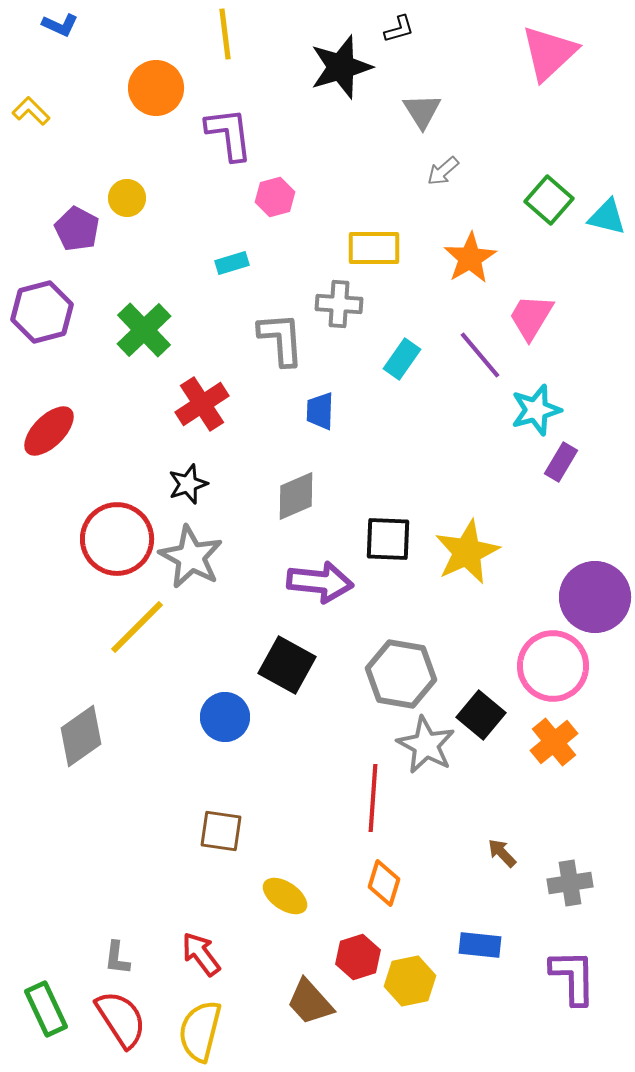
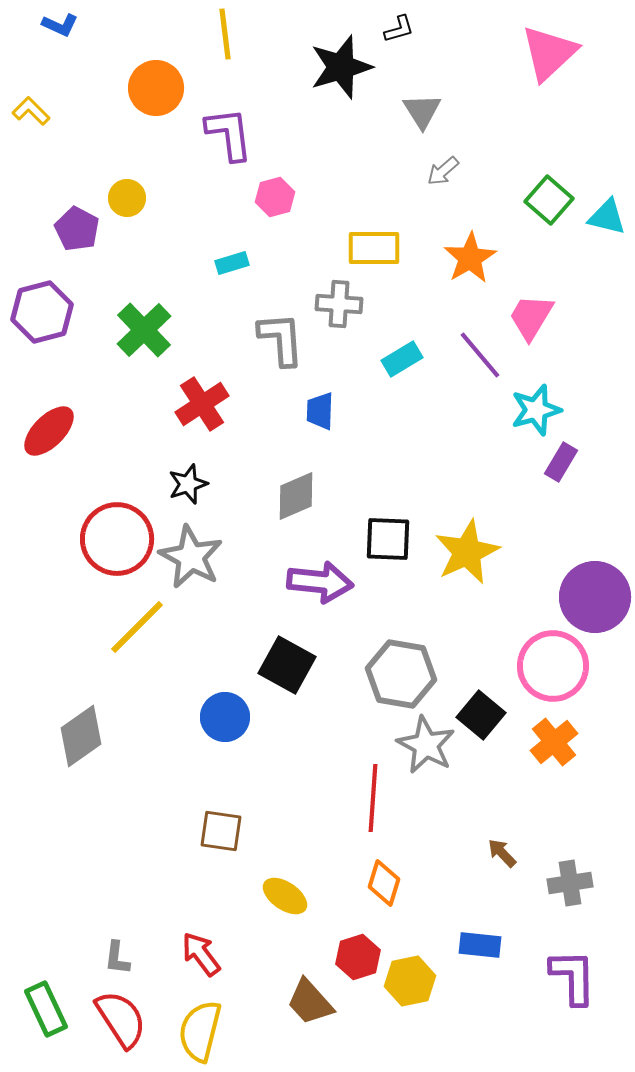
cyan rectangle at (402, 359): rotated 24 degrees clockwise
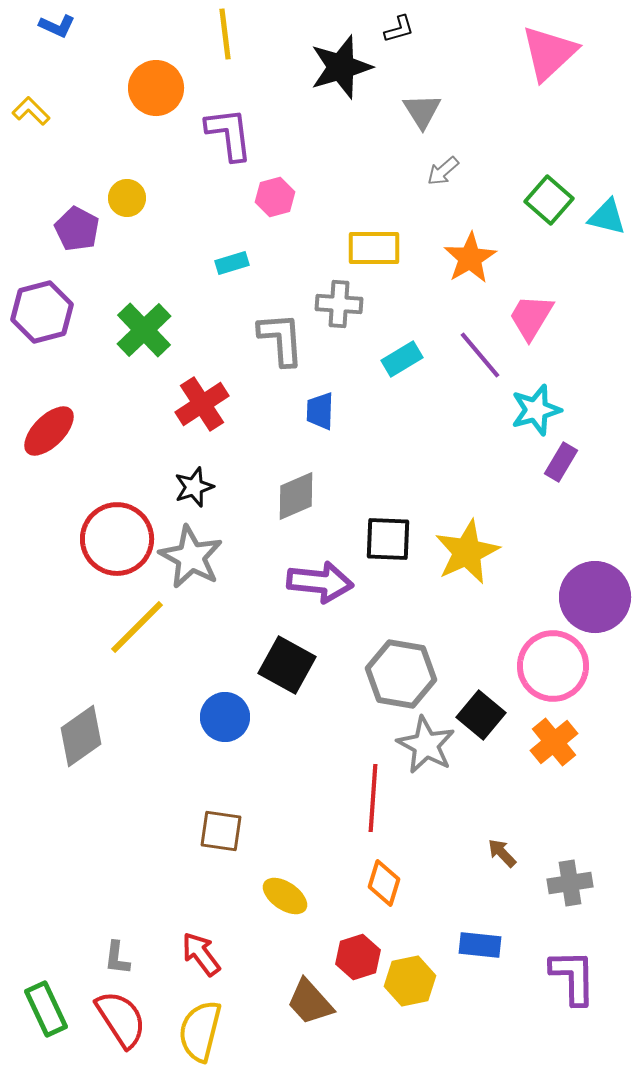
blue L-shape at (60, 25): moved 3 px left, 1 px down
black star at (188, 484): moved 6 px right, 3 px down
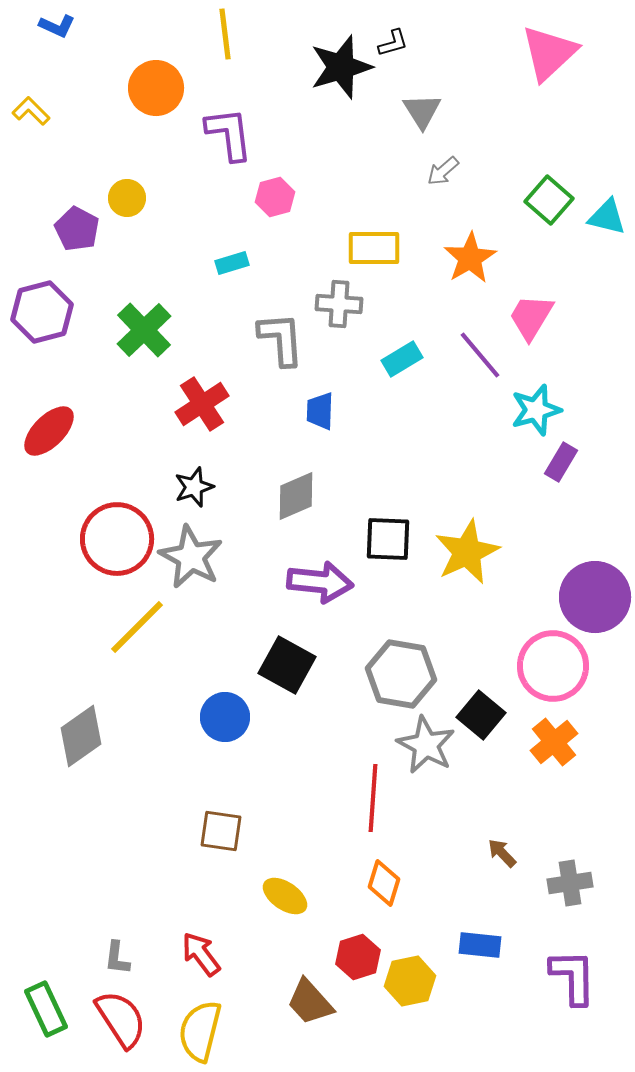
black L-shape at (399, 29): moved 6 px left, 14 px down
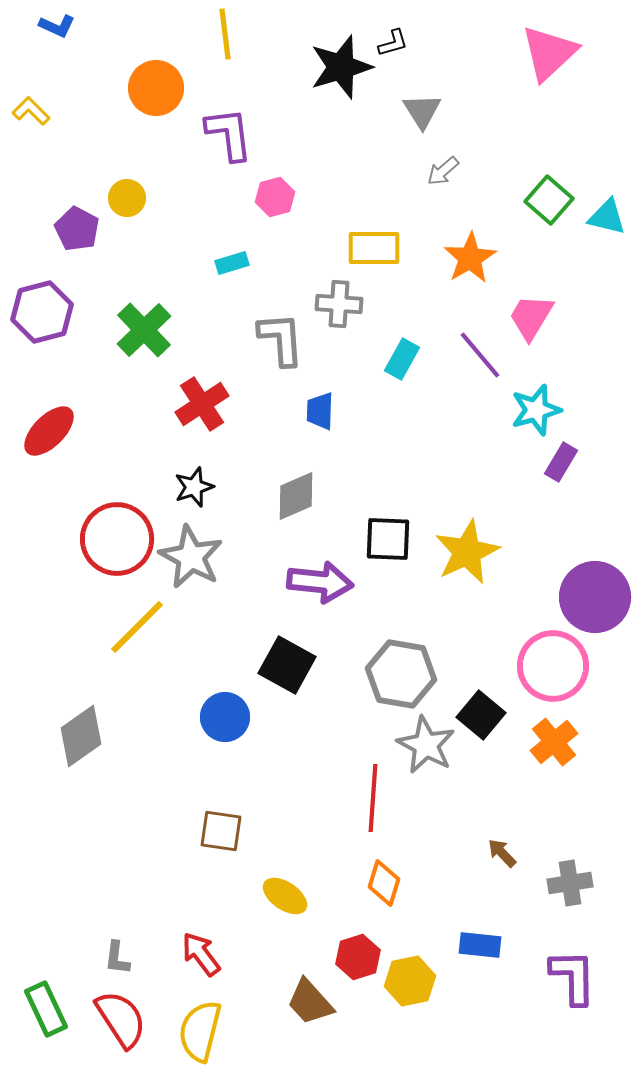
cyan rectangle at (402, 359): rotated 30 degrees counterclockwise
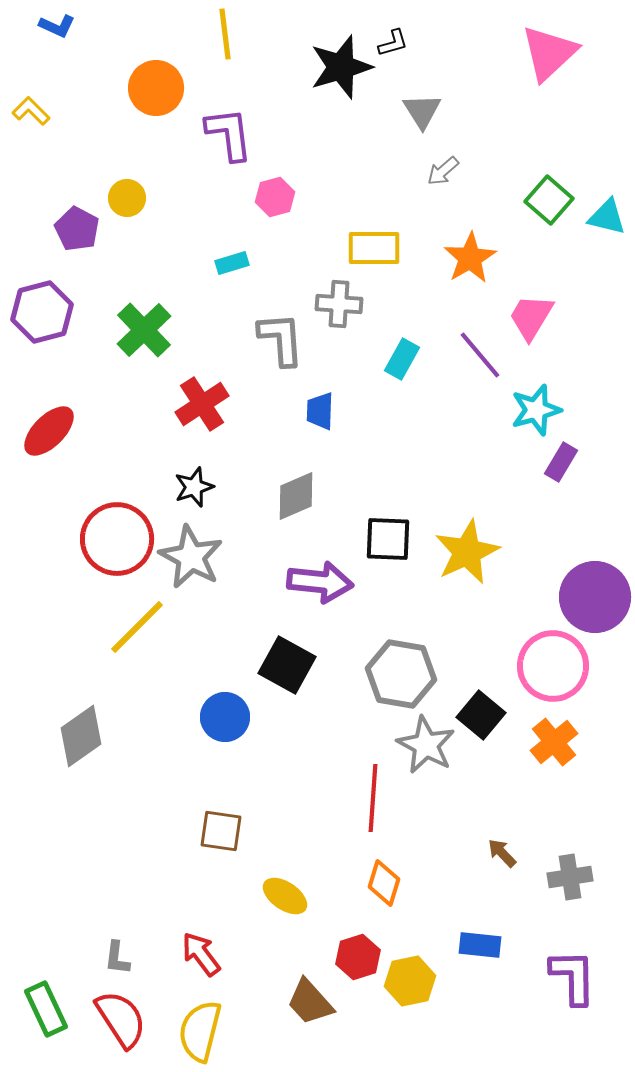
gray cross at (570, 883): moved 6 px up
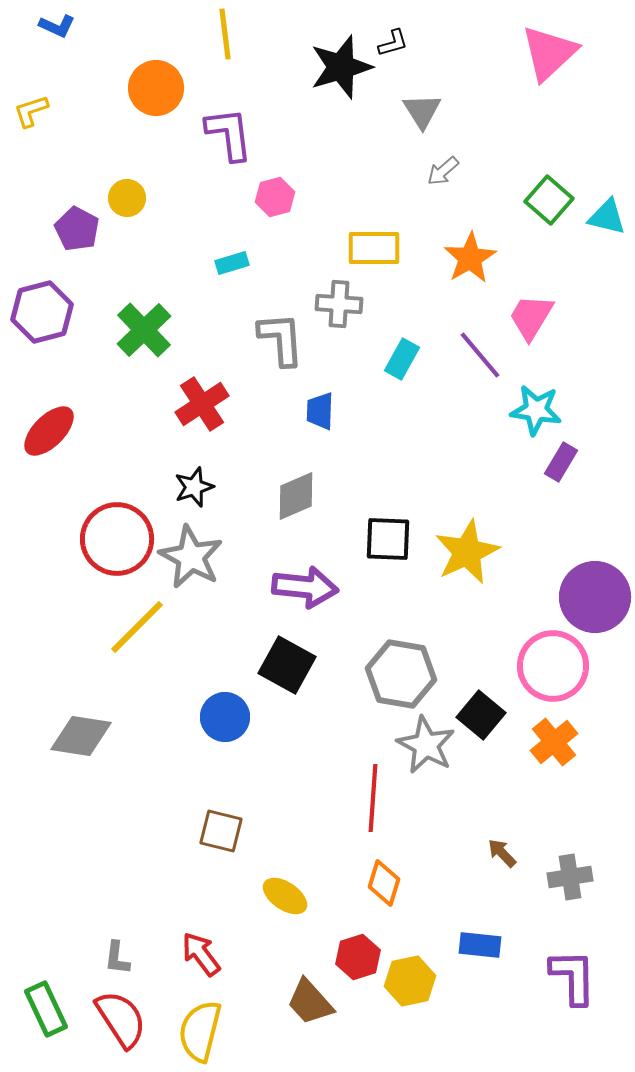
yellow L-shape at (31, 111): rotated 63 degrees counterclockwise
cyan star at (536, 410): rotated 24 degrees clockwise
purple arrow at (320, 582): moved 15 px left, 5 px down
gray diamond at (81, 736): rotated 44 degrees clockwise
brown square at (221, 831): rotated 6 degrees clockwise
